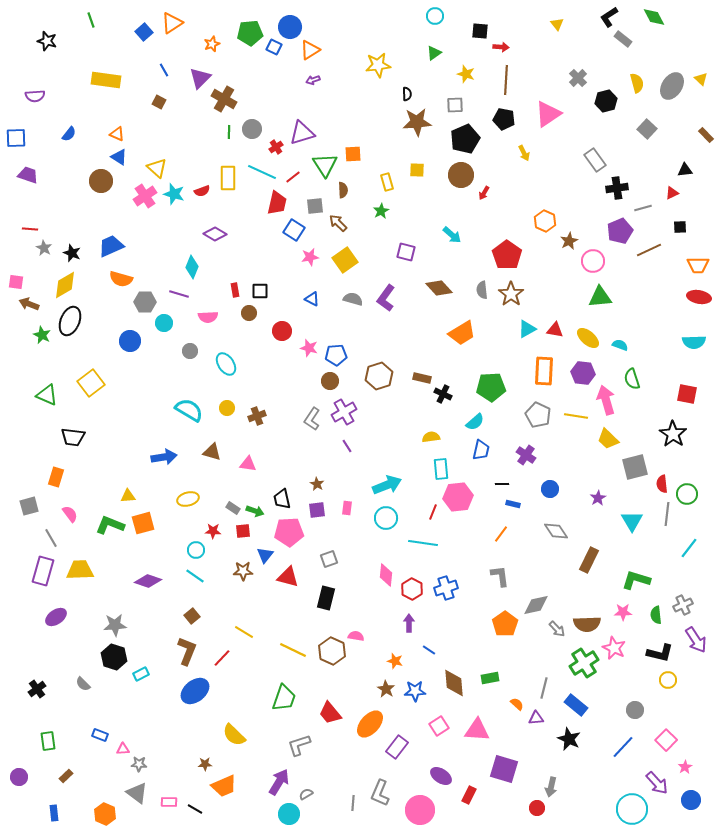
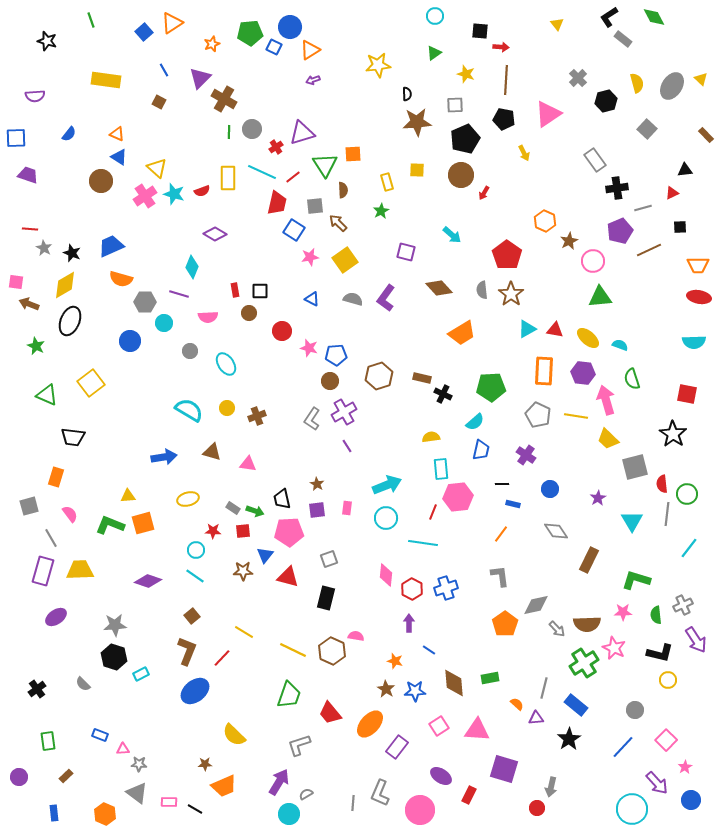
green star at (42, 335): moved 6 px left, 11 px down
green trapezoid at (284, 698): moved 5 px right, 3 px up
black star at (569, 739): rotated 15 degrees clockwise
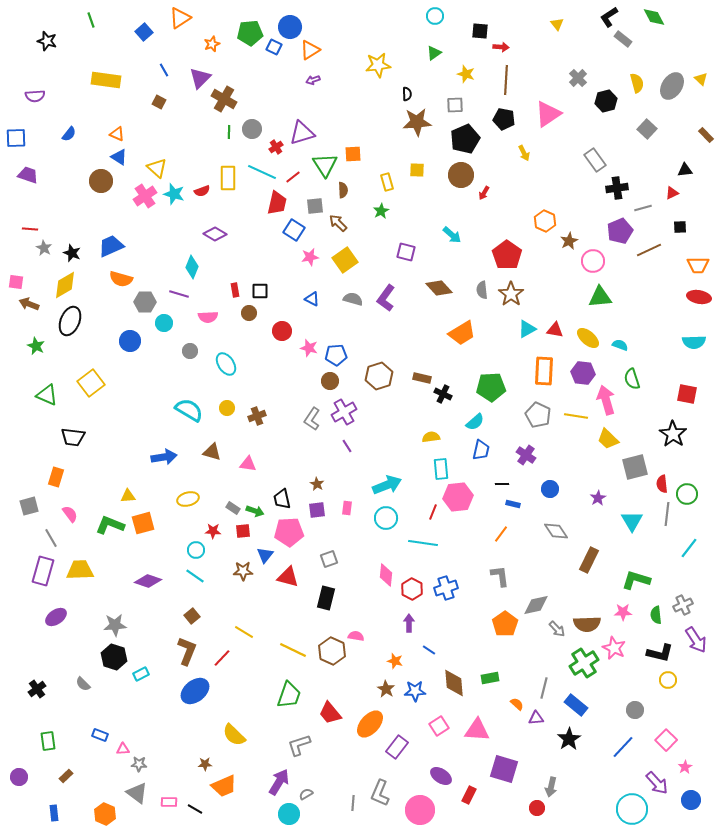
orange triangle at (172, 23): moved 8 px right, 5 px up
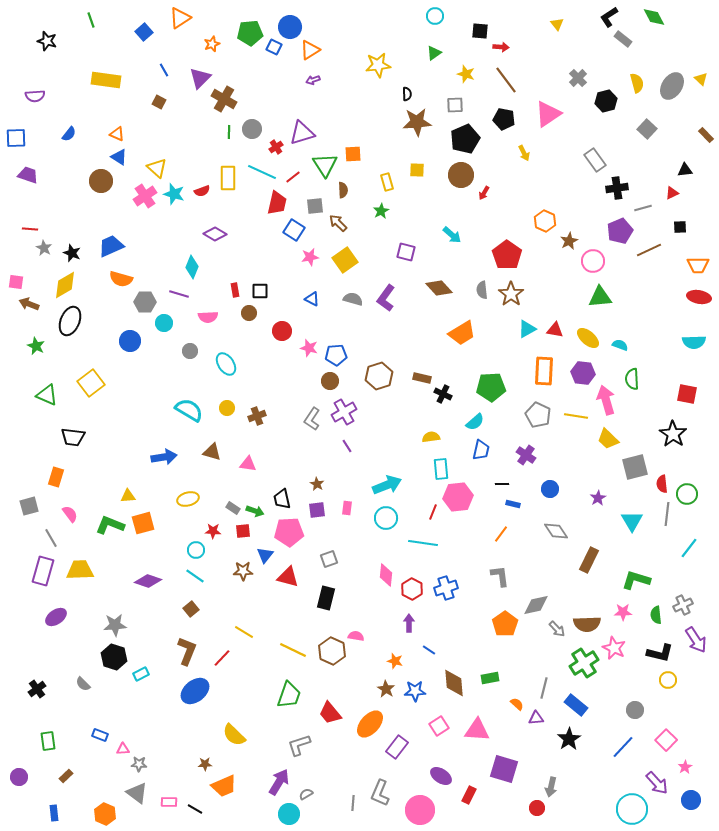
brown line at (506, 80): rotated 40 degrees counterclockwise
green semicircle at (632, 379): rotated 15 degrees clockwise
brown square at (192, 616): moved 1 px left, 7 px up
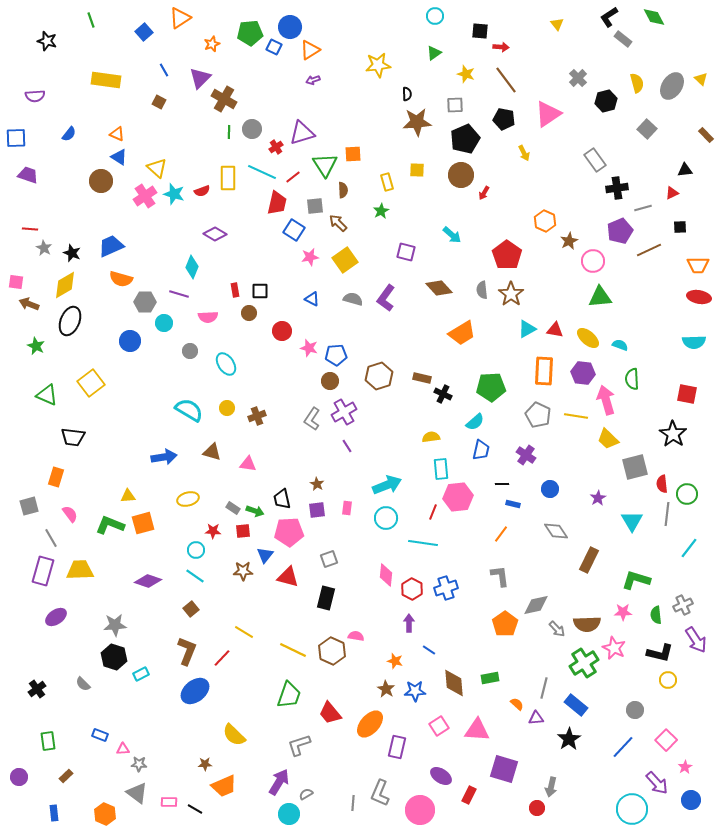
purple rectangle at (397, 747): rotated 25 degrees counterclockwise
